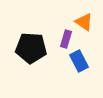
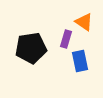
black pentagon: rotated 12 degrees counterclockwise
blue rectangle: moved 1 px right; rotated 15 degrees clockwise
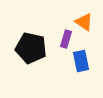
black pentagon: rotated 20 degrees clockwise
blue rectangle: moved 1 px right
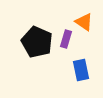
black pentagon: moved 6 px right, 6 px up; rotated 12 degrees clockwise
blue rectangle: moved 9 px down
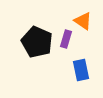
orange triangle: moved 1 px left, 1 px up
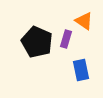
orange triangle: moved 1 px right
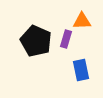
orange triangle: moved 2 px left; rotated 36 degrees counterclockwise
black pentagon: moved 1 px left, 1 px up
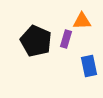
blue rectangle: moved 8 px right, 4 px up
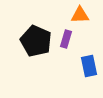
orange triangle: moved 2 px left, 6 px up
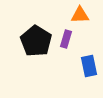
black pentagon: rotated 8 degrees clockwise
